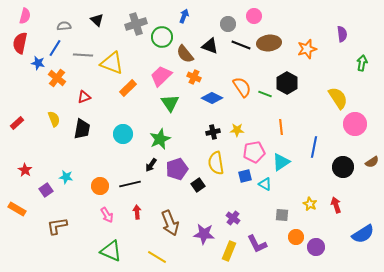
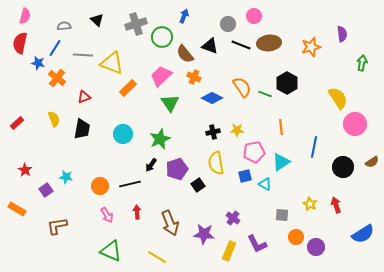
orange star at (307, 49): moved 4 px right, 2 px up
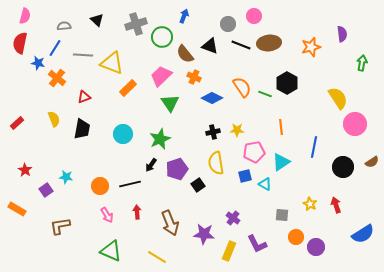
brown L-shape at (57, 226): moved 3 px right
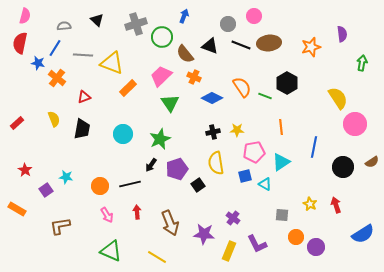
green line at (265, 94): moved 2 px down
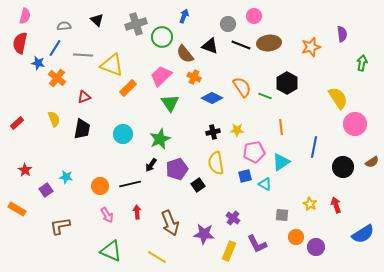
yellow triangle at (112, 63): moved 2 px down
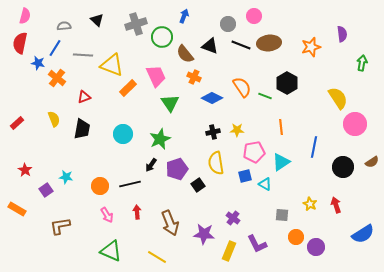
pink trapezoid at (161, 76): moved 5 px left; rotated 110 degrees clockwise
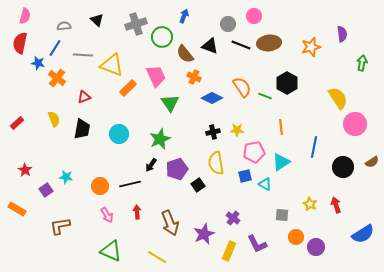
cyan circle at (123, 134): moved 4 px left
purple star at (204, 234): rotated 30 degrees counterclockwise
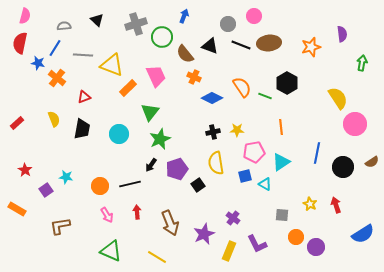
green triangle at (170, 103): moved 20 px left, 9 px down; rotated 12 degrees clockwise
blue line at (314, 147): moved 3 px right, 6 px down
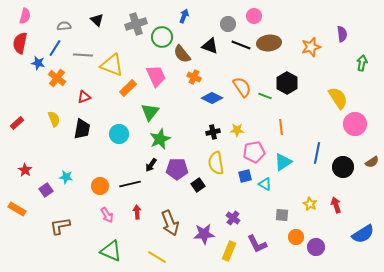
brown semicircle at (185, 54): moved 3 px left
cyan triangle at (281, 162): moved 2 px right
purple pentagon at (177, 169): rotated 20 degrees clockwise
purple star at (204, 234): rotated 20 degrees clockwise
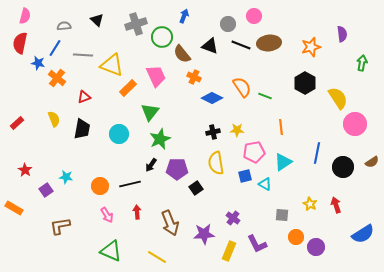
black hexagon at (287, 83): moved 18 px right
black square at (198, 185): moved 2 px left, 3 px down
orange rectangle at (17, 209): moved 3 px left, 1 px up
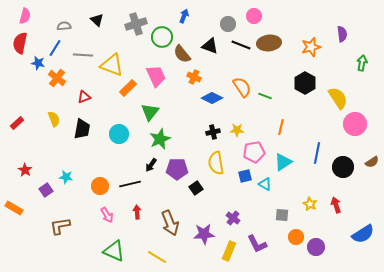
orange line at (281, 127): rotated 21 degrees clockwise
green triangle at (111, 251): moved 3 px right
